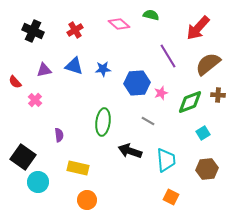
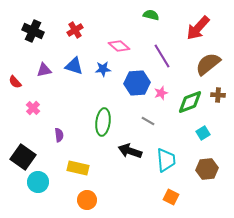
pink diamond: moved 22 px down
purple line: moved 6 px left
pink cross: moved 2 px left, 8 px down
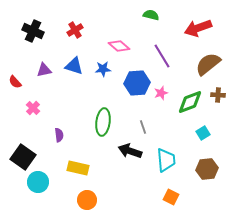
red arrow: rotated 28 degrees clockwise
gray line: moved 5 px left, 6 px down; rotated 40 degrees clockwise
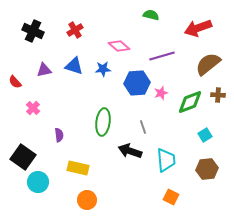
purple line: rotated 75 degrees counterclockwise
cyan square: moved 2 px right, 2 px down
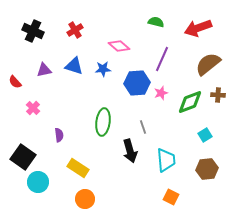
green semicircle: moved 5 px right, 7 px down
purple line: moved 3 px down; rotated 50 degrees counterclockwise
black arrow: rotated 125 degrees counterclockwise
yellow rectangle: rotated 20 degrees clockwise
orange circle: moved 2 px left, 1 px up
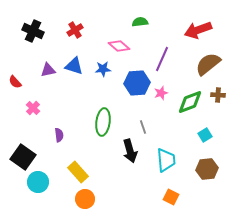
green semicircle: moved 16 px left; rotated 21 degrees counterclockwise
red arrow: moved 2 px down
purple triangle: moved 4 px right
yellow rectangle: moved 4 px down; rotated 15 degrees clockwise
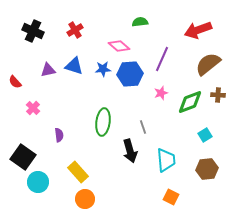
blue hexagon: moved 7 px left, 9 px up
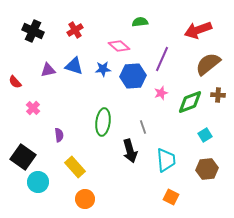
blue hexagon: moved 3 px right, 2 px down
yellow rectangle: moved 3 px left, 5 px up
